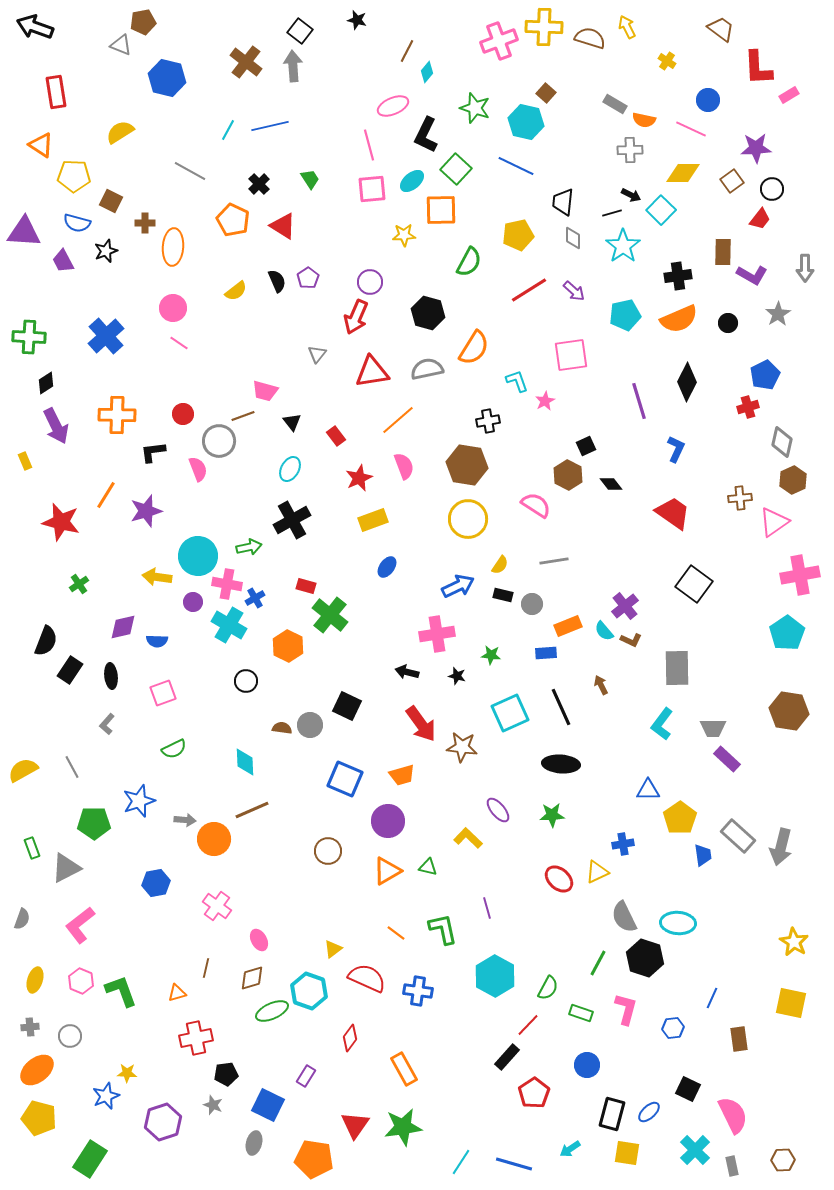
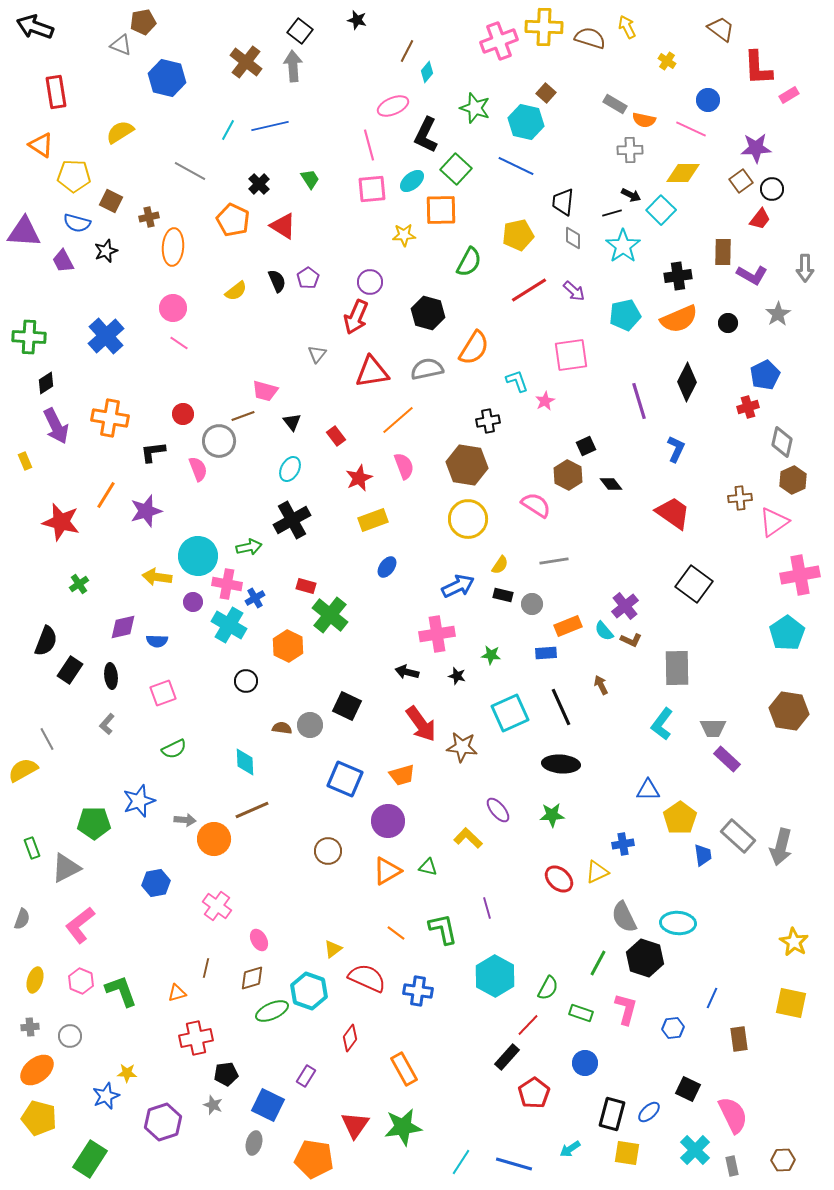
brown square at (732, 181): moved 9 px right
brown cross at (145, 223): moved 4 px right, 6 px up; rotated 12 degrees counterclockwise
orange cross at (117, 415): moved 7 px left, 3 px down; rotated 9 degrees clockwise
gray line at (72, 767): moved 25 px left, 28 px up
blue circle at (587, 1065): moved 2 px left, 2 px up
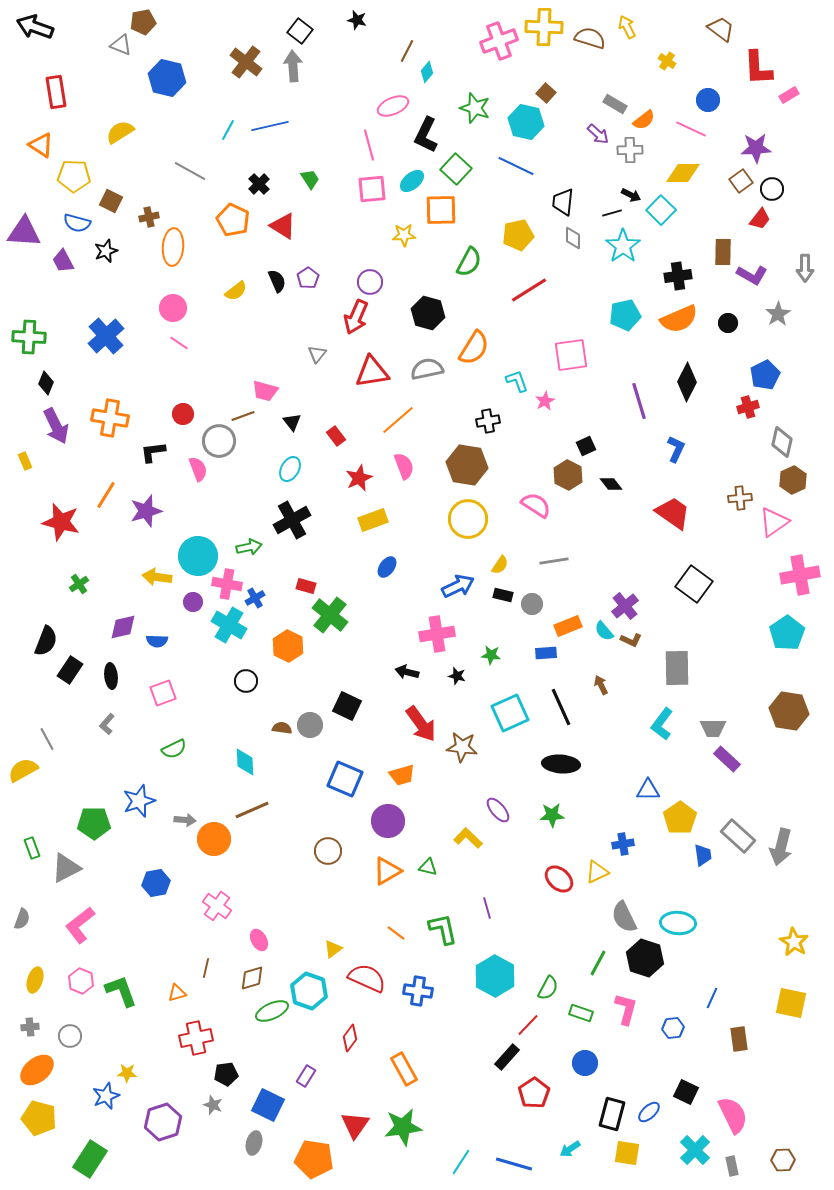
orange semicircle at (644, 120): rotated 50 degrees counterclockwise
purple arrow at (574, 291): moved 24 px right, 157 px up
black diamond at (46, 383): rotated 35 degrees counterclockwise
black square at (688, 1089): moved 2 px left, 3 px down
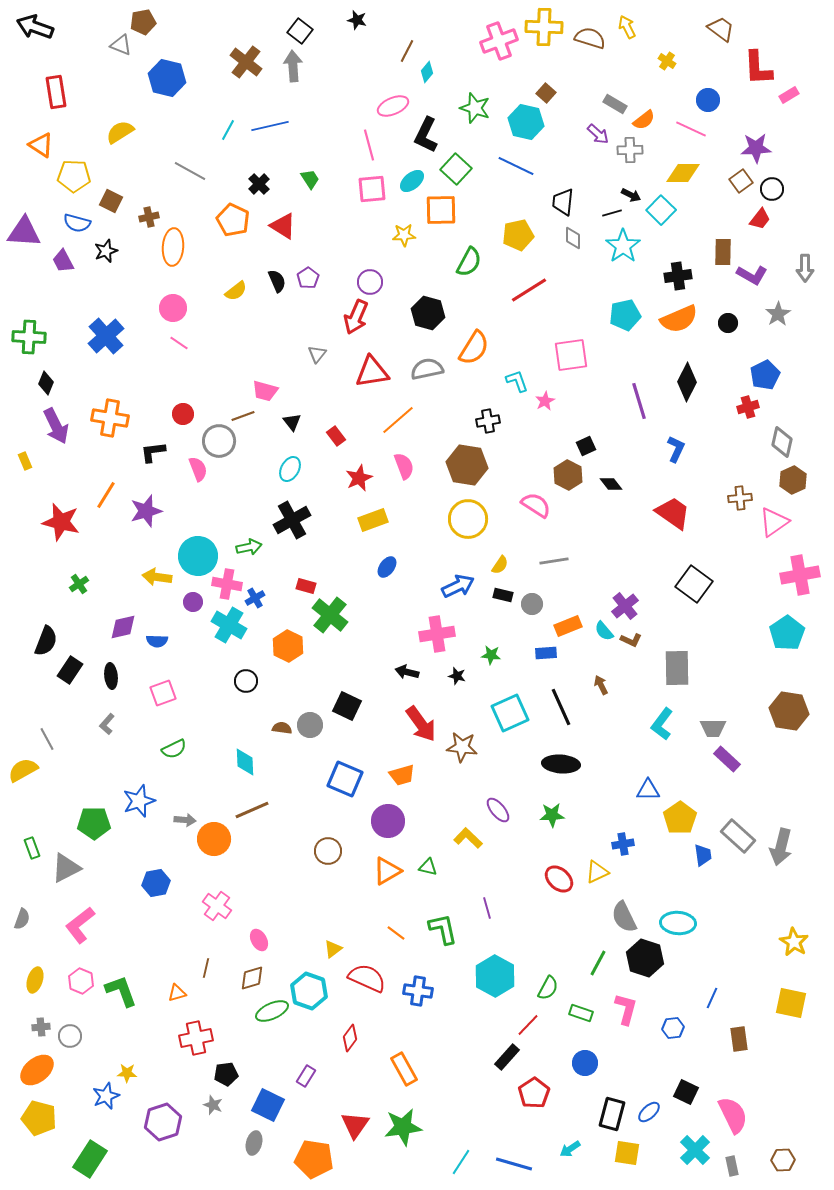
gray cross at (30, 1027): moved 11 px right
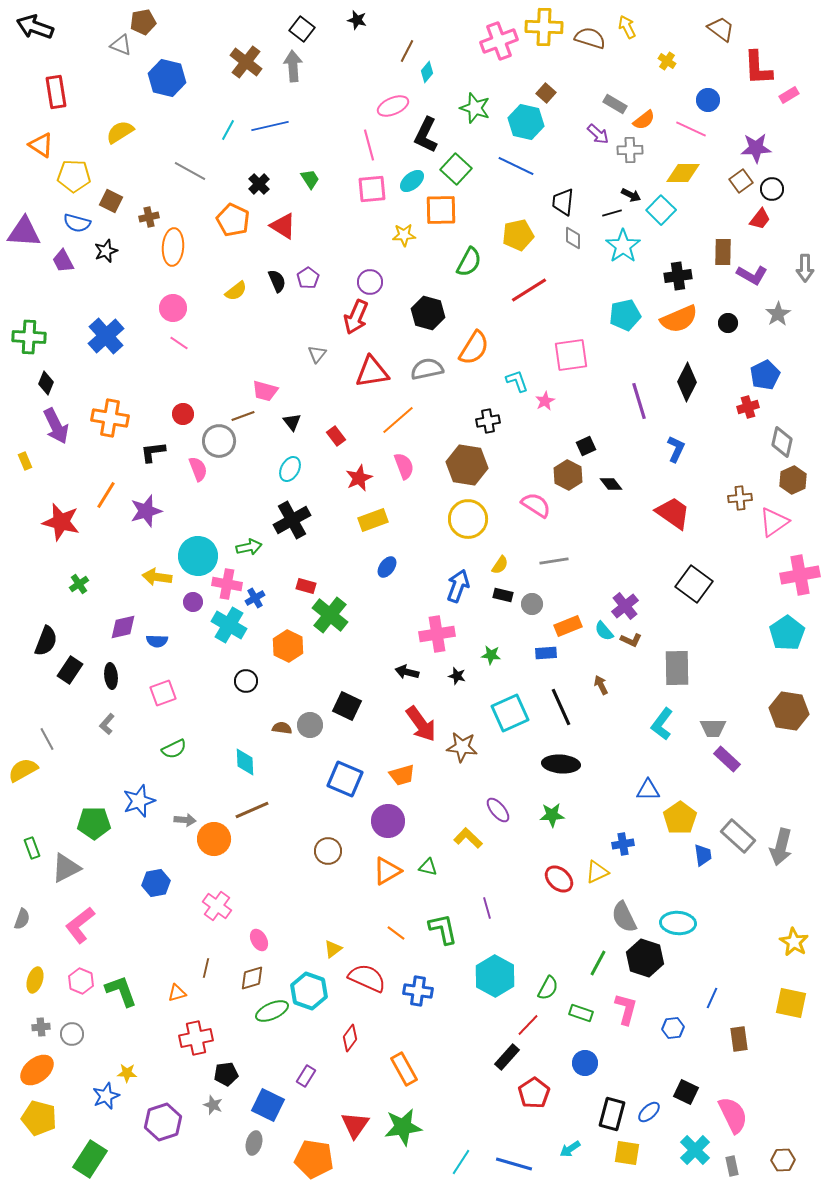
black square at (300, 31): moved 2 px right, 2 px up
blue arrow at (458, 586): rotated 44 degrees counterclockwise
gray circle at (70, 1036): moved 2 px right, 2 px up
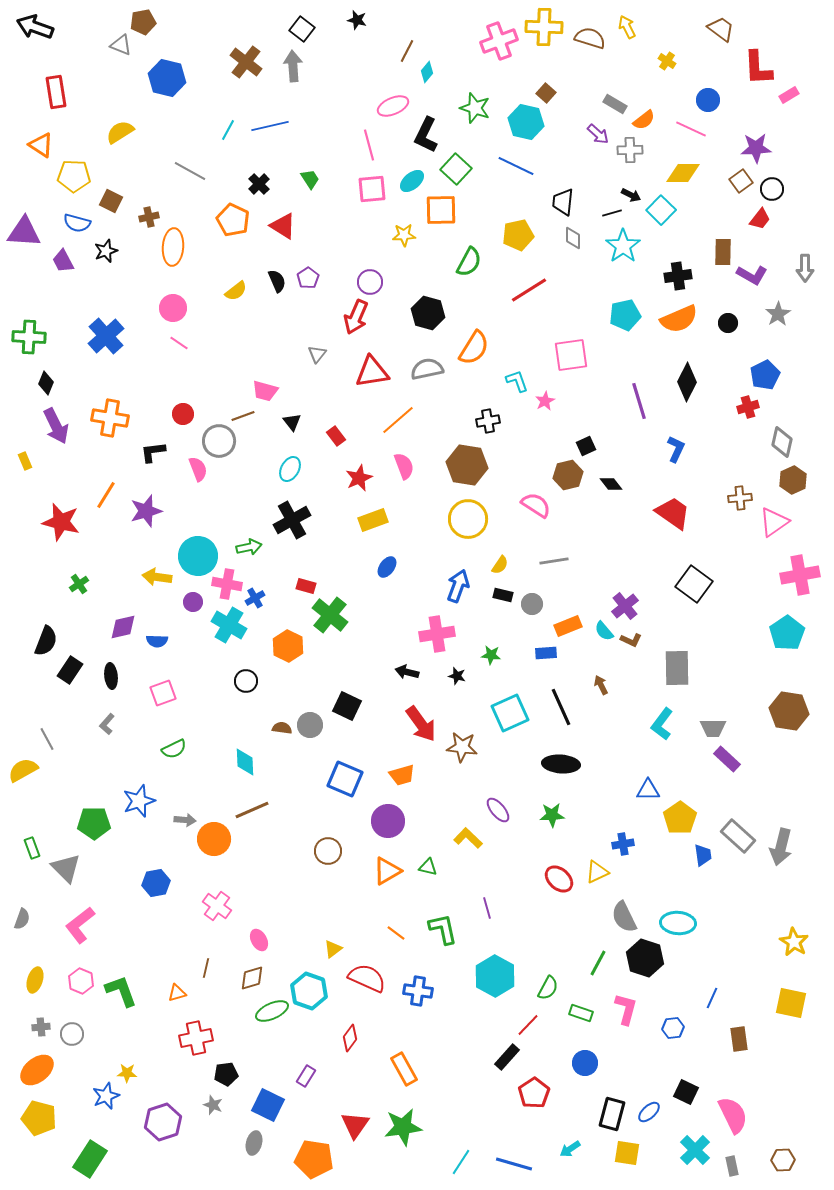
brown hexagon at (568, 475): rotated 20 degrees clockwise
gray triangle at (66, 868): rotated 48 degrees counterclockwise
